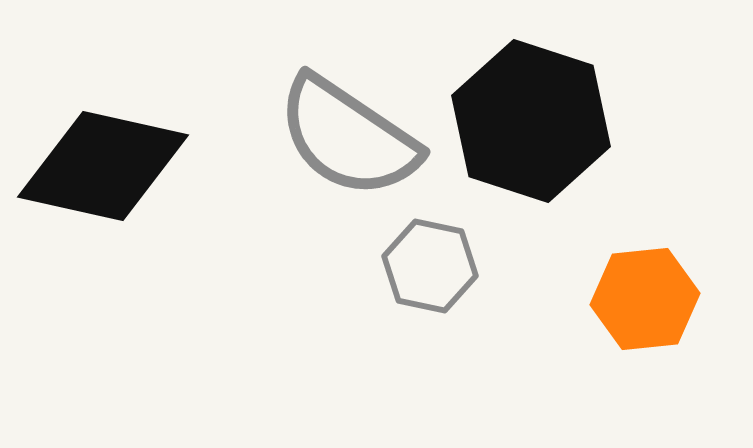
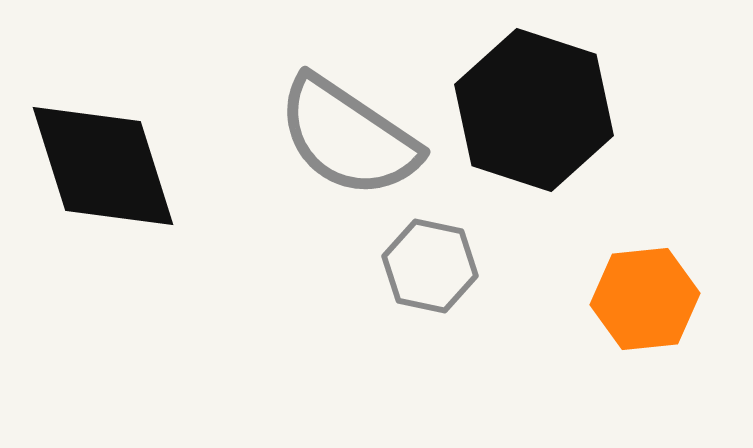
black hexagon: moved 3 px right, 11 px up
black diamond: rotated 60 degrees clockwise
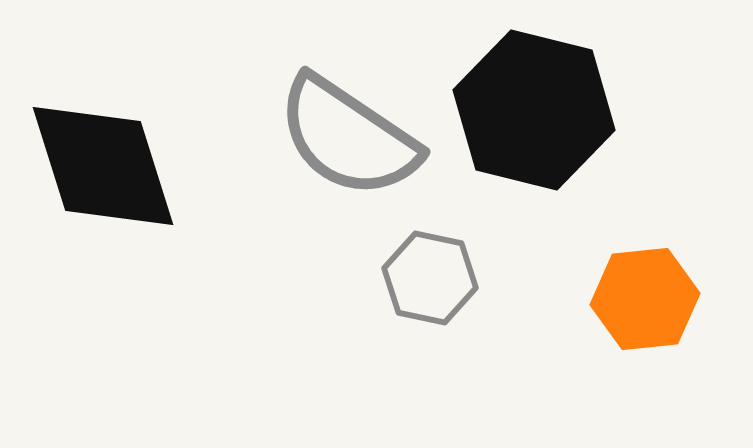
black hexagon: rotated 4 degrees counterclockwise
gray hexagon: moved 12 px down
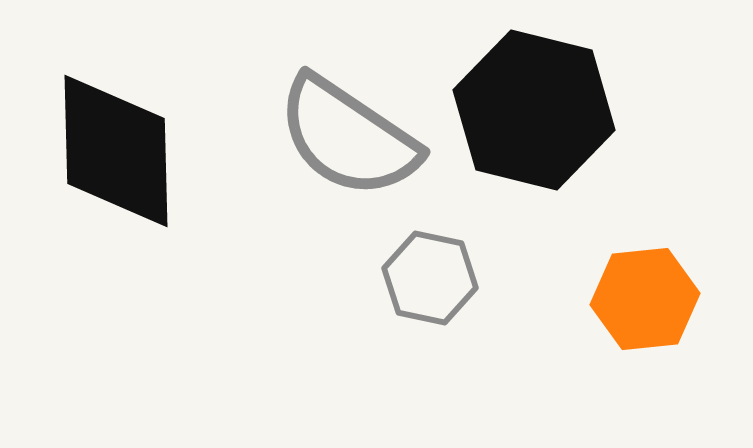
black diamond: moved 13 px right, 15 px up; rotated 16 degrees clockwise
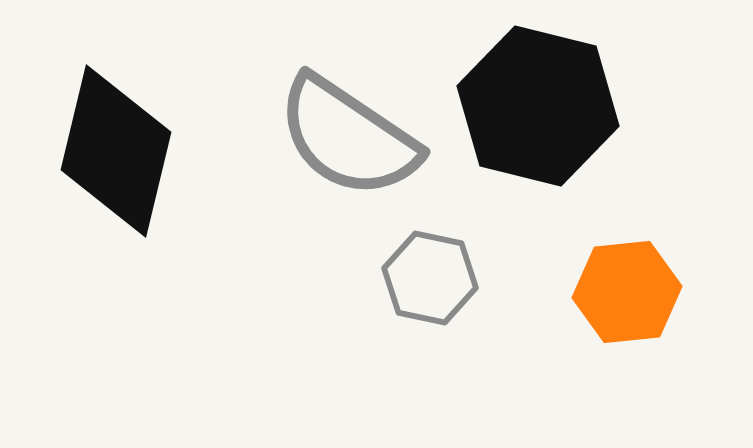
black hexagon: moved 4 px right, 4 px up
black diamond: rotated 15 degrees clockwise
orange hexagon: moved 18 px left, 7 px up
